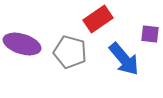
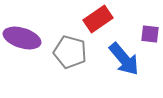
purple ellipse: moved 6 px up
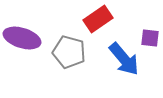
purple square: moved 4 px down
gray pentagon: moved 1 px left
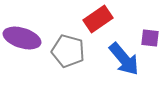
gray pentagon: moved 1 px left, 1 px up
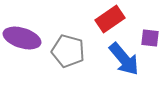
red rectangle: moved 12 px right
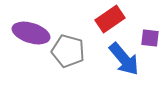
purple ellipse: moved 9 px right, 5 px up
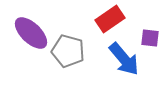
purple ellipse: rotated 27 degrees clockwise
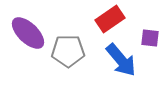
purple ellipse: moved 3 px left
gray pentagon: rotated 16 degrees counterclockwise
blue arrow: moved 3 px left, 1 px down
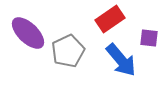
purple square: moved 1 px left
gray pentagon: rotated 24 degrees counterclockwise
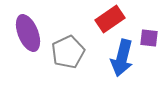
purple ellipse: rotated 24 degrees clockwise
gray pentagon: moved 1 px down
blue arrow: moved 1 px right, 2 px up; rotated 54 degrees clockwise
